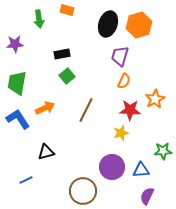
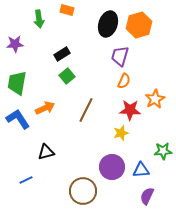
black rectangle: rotated 21 degrees counterclockwise
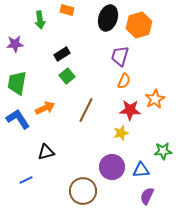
green arrow: moved 1 px right, 1 px down
black ellipse: moved 6 px up
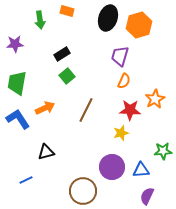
orange rectangle: moved 1 px down
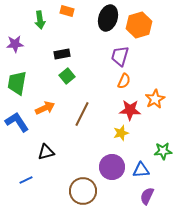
black rectangle: rotated 21 degrees clockwise
brown line: moved 4 px left, 4 px down
blue L-shape: moved 1 px left, 3 px down
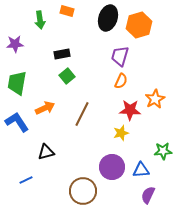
orange semicircle: moved 3 px left
purple semicircle: moved 1 px right, 1 px up
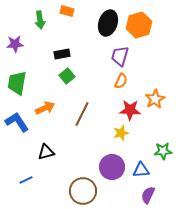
black ellipse: moved 5 px down
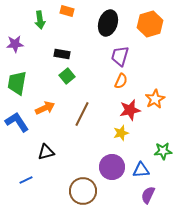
orange hexagon: moved 11 px right, 1 px up
black rectangle: rotated 21 degrees clockwise
red star: rotated 15 degrees counterclockwise
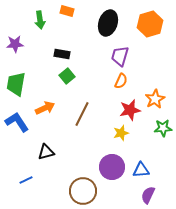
green trapezoid: moved 1 px left, 1 px down
green star: moved 23 px up
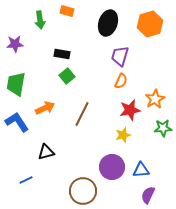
yellow star: moved 2 px right, 2 px down
